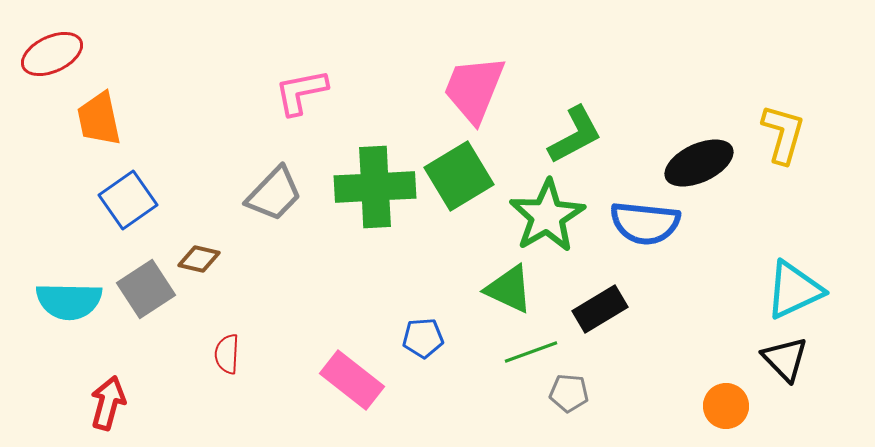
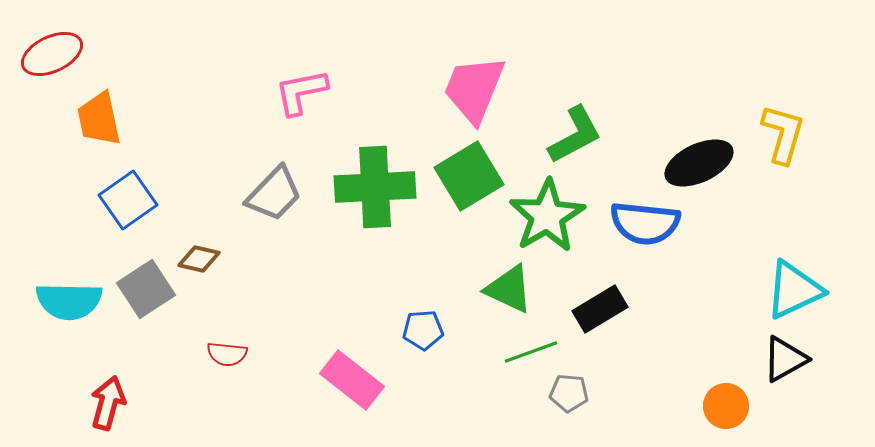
green square: moved 10 px right
blue pentagon: moved 8 px up
red semicircle: rotated 87 degrees counterclockwise
black triangle: rotated 45 degrees clockwise
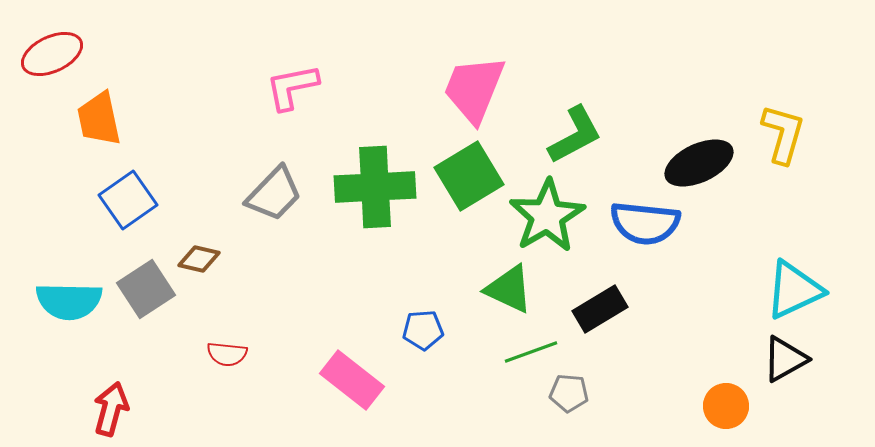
pink L-shape: moved 9 px left, 5 px up
red arrow: moved 3 px right, 6 px down
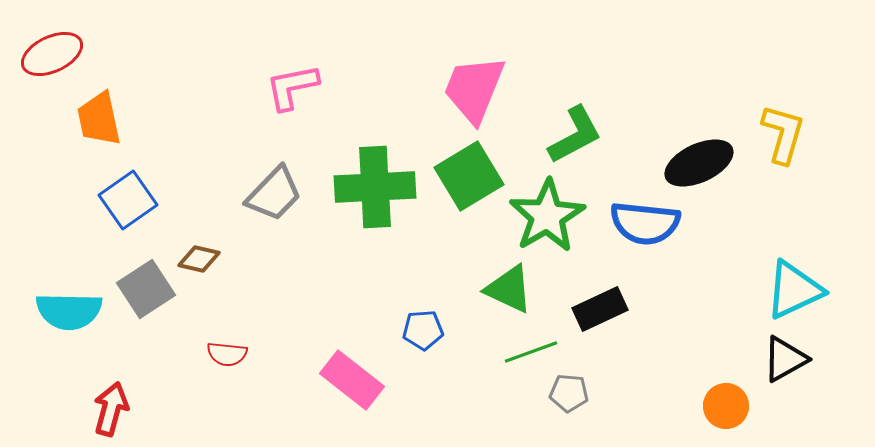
cyan semicircle: moved 10 px down
black rectangle: rotated 6 degrees clockwise
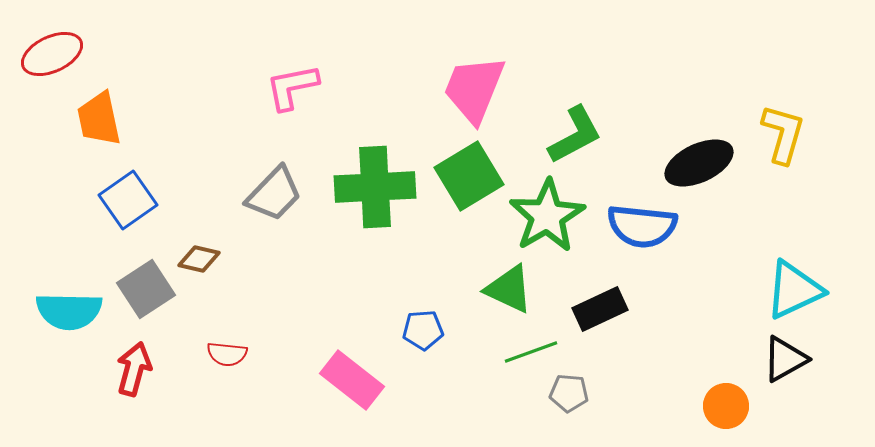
blue semicircle: moved 3 px left, 3 px down
red arrow: moved 23 px right, 40 px up
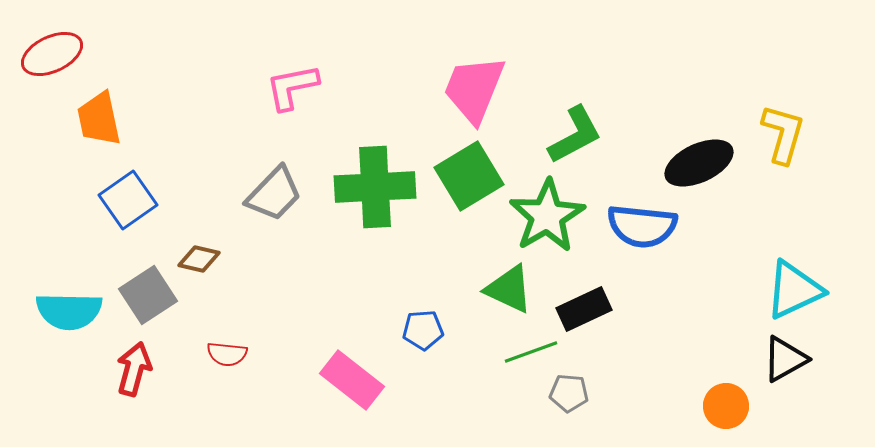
gray square: moved 2 px right, 6 px down
black rectangle: moved 16 px left
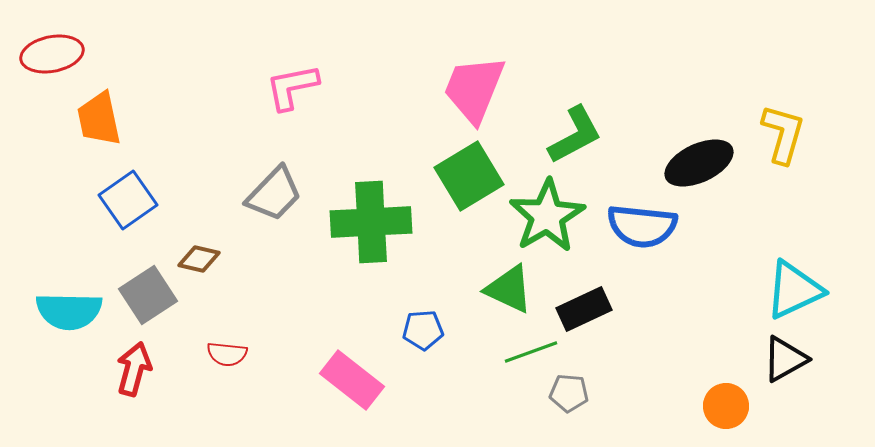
red ellipse: rotated 14 degrees clockwise
green cross: moved 4 px left, 35 px down
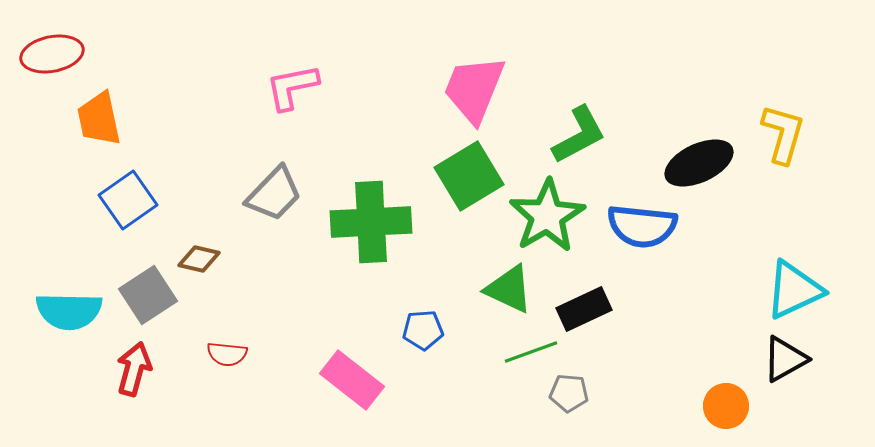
green L-shape: moved 4 px right
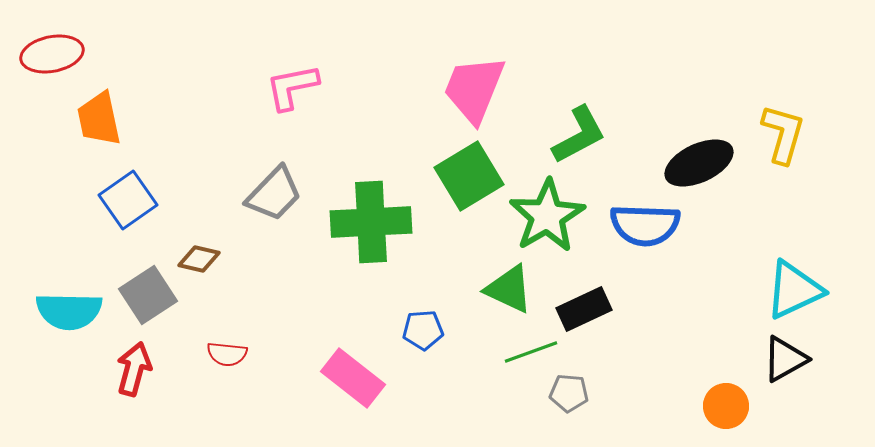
blue semicircle: moved 3 px right, 1 px up; rotated 4 degrees counterclockwise
pink rectangle: moved 1 px right, 2 px up
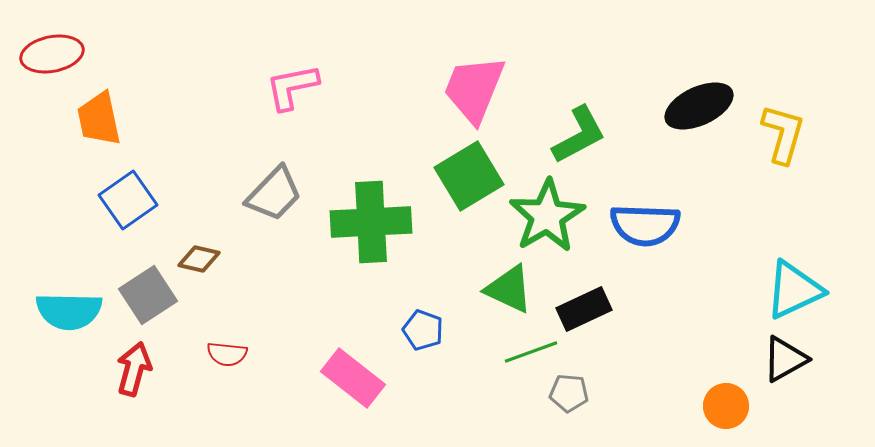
black ellipse: moved 57 px up
blue pentagon: rotated 24 degrees clockwise
